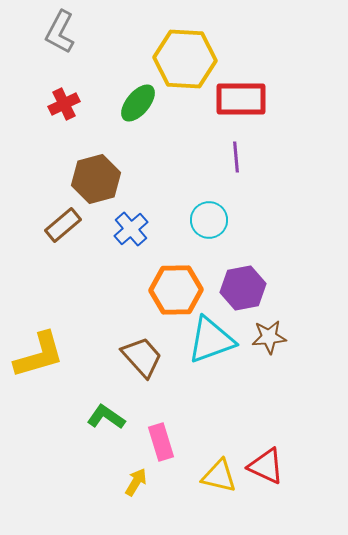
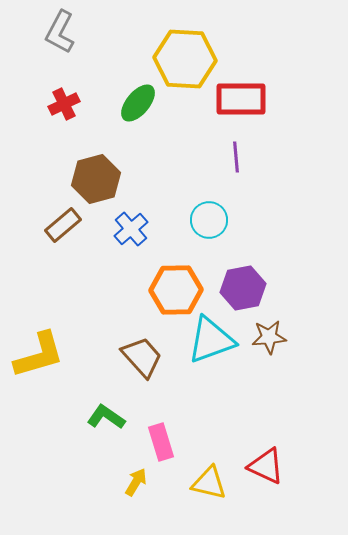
yellow triangle: moved 10 px left, 7 px down
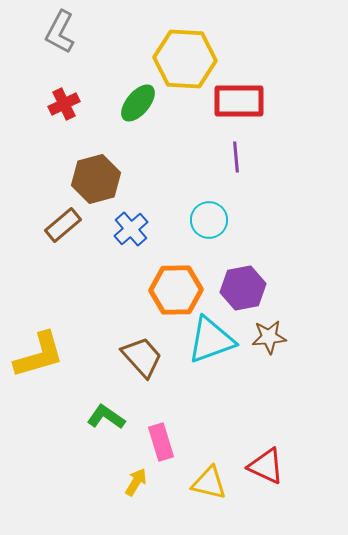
red rectangle: moved 2 px left, 2 px down
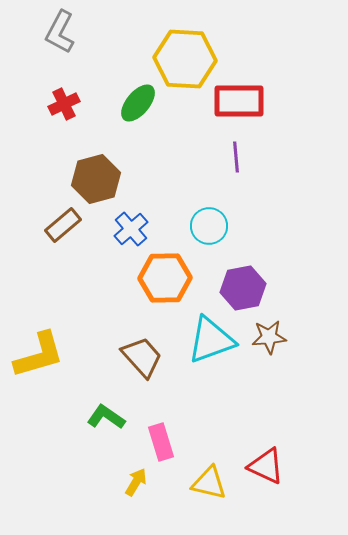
cyan circle: moved 6 px down
orange hexagon: moved 11 px left, 12 px up
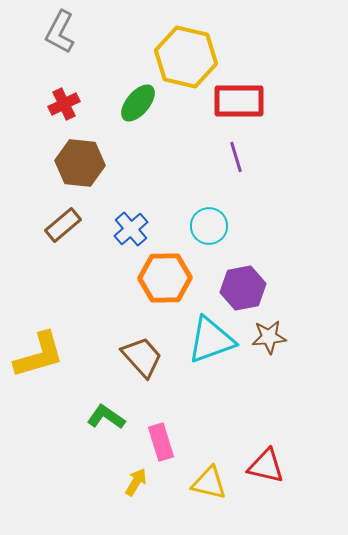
yellow hexagon: moved 1 px right, 2 px up; rotated 10 degrees clockwise
purple line: rotated 12 degrees counterclockwise
brown hexagon: moved 16 px left, 16 px up; rotated 21 degrees clockwise
red triangle: rotated 12 degrees counterclockwise
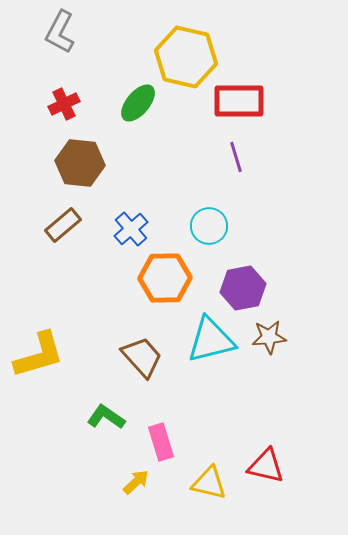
cyan triangle: rotated 6 degrees clockwise
yellow arrow: rotated 16 degrees clockwise
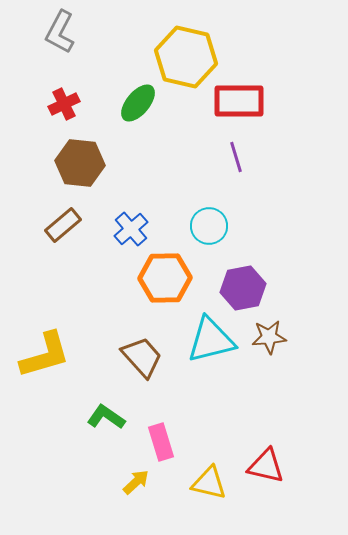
yellow L-shape: moved 6 px right
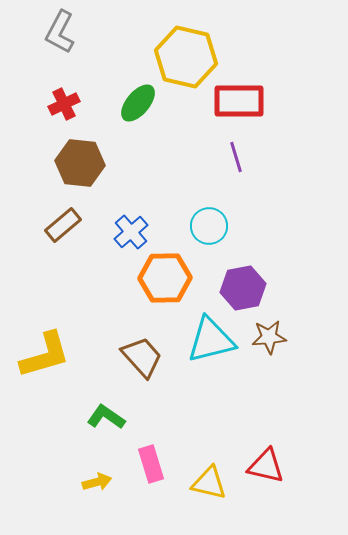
blue cross: moved 3 px down
pink rectangle: moved 10 px left, 22 px down
yellow arrow: moved 39 px left; rotated 28 degrees clockwise
